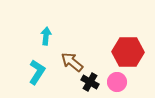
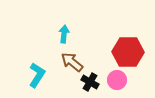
cyan arrow: moved 18 px right, 2 px up
cyan L-shape: moved 3 px down
pink circle: moved 2 px up
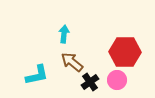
red hexagon: moved 3 px left
cyan L-shape: rotated 45 degrees clockwise
black cross: rotated 24 degrees clockwise
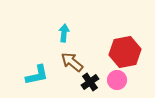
cyan arrow: moved 1 px up
red hexagon: rotated 12 degrees counterclockwise
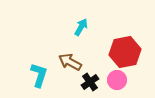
cyan arrow: moved 17 px right, 6 px up; rotated 24 degrees clockwise
brown arrow: moved 2 px left; rotated 10 degrees counterclockwise
cyan L-shape: moved 2 px right; rotated 60 degrees counterclockwise
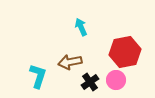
cyan arrow: rotated 54 degrees counterclockwise
brown arrow: rotated 40 degrees counterclockwise
cyan L-shape: moved 1 px left, 1 px down
pink circle: moved 1 px left
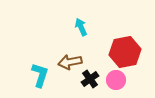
cyan L-shape: moved 2 px right, 1 px up
black cross: moved 3 px up
